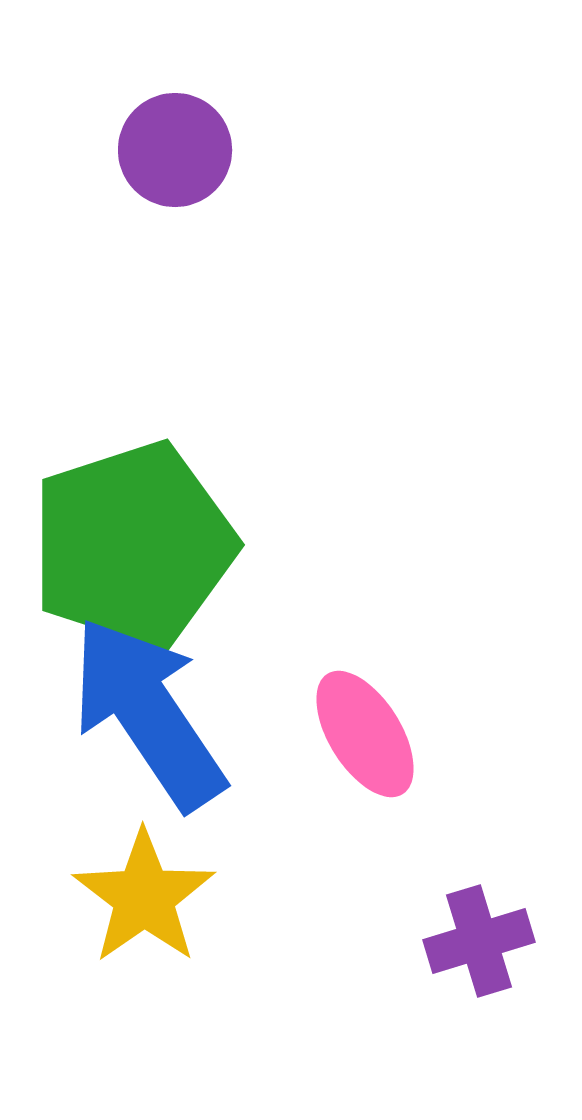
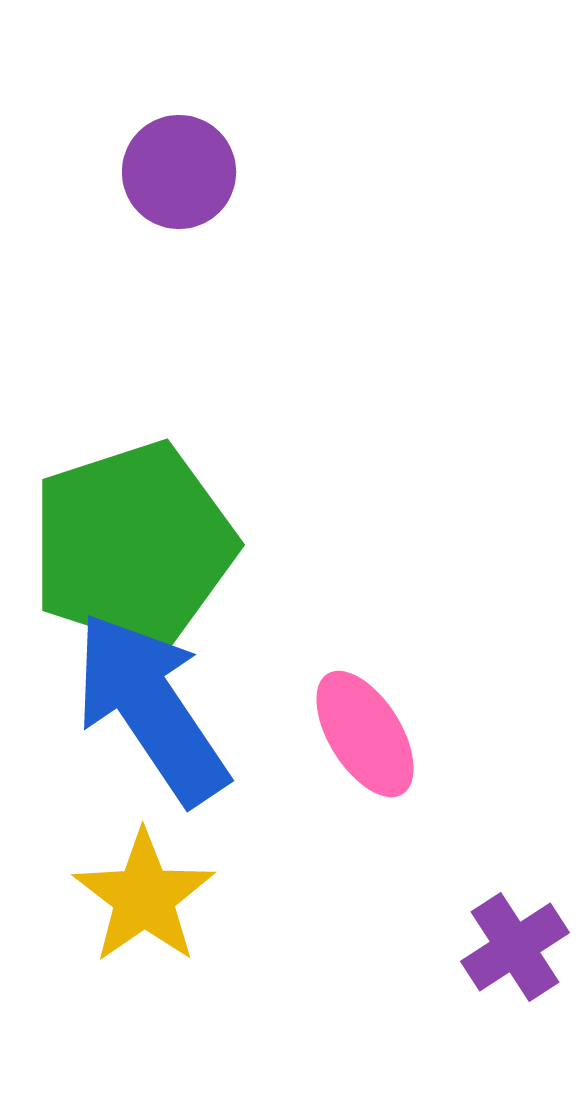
purple circle: moved 4 px right, 22 px down
blue arrow: moved 3 px right, 5 px up
purple cross: moved 36 px right, 6 px down; rotated 16 degrees counterclockwise
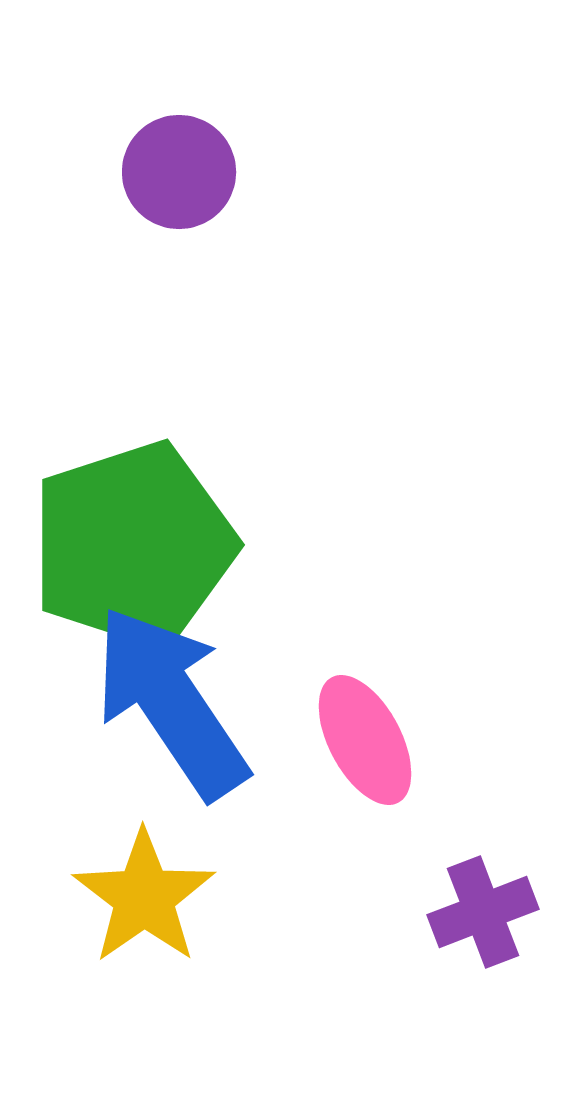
blue arrow: moved 20 px right, 6 px up
pink ellipse: moved 6 px down; rotated 4 degrees clockwise
purple cross: moved 32 px left, 35 px up; rotated 12 degrees clockwise
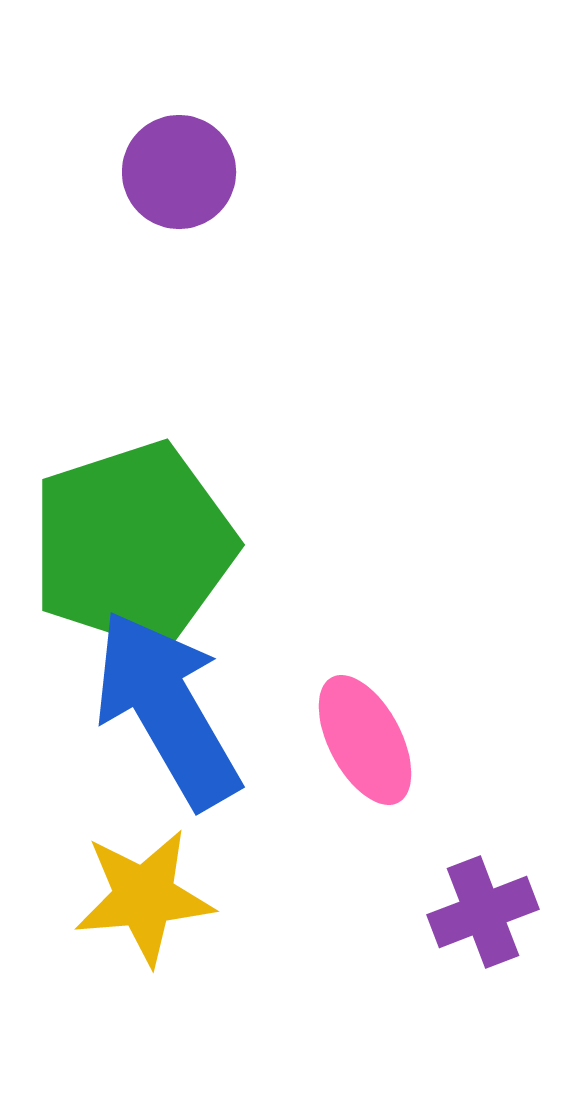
blue arrow: moved 4 px left, 7 px down; rotated 4 degrees clockwise
yellow star: rotated 30 degrees clockwise
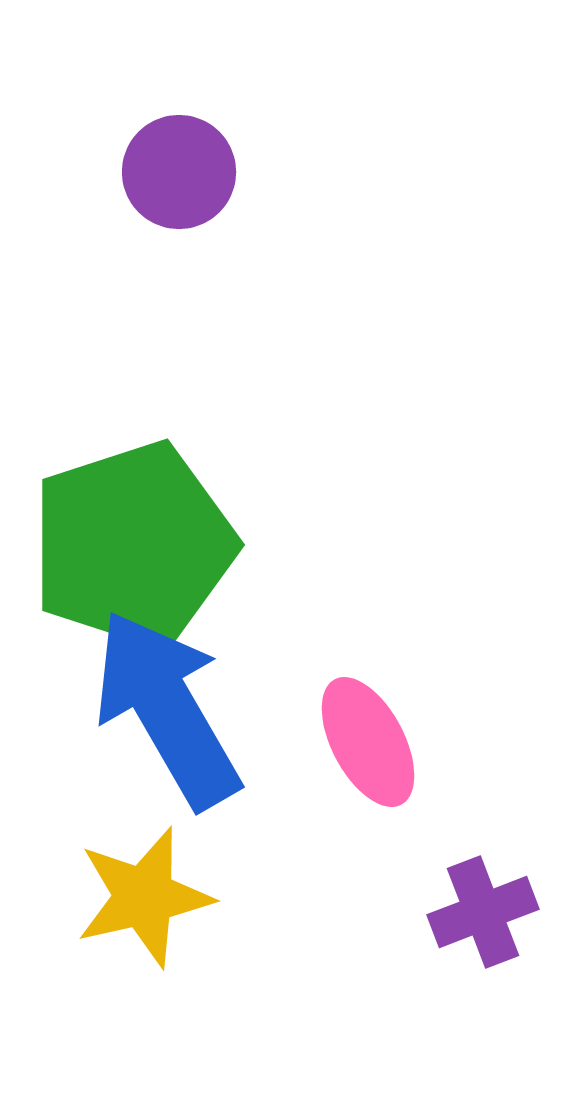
pink ellipse: moved 3 px right, 2 px down
yellow star: rotated 8 degrees counterclockwise
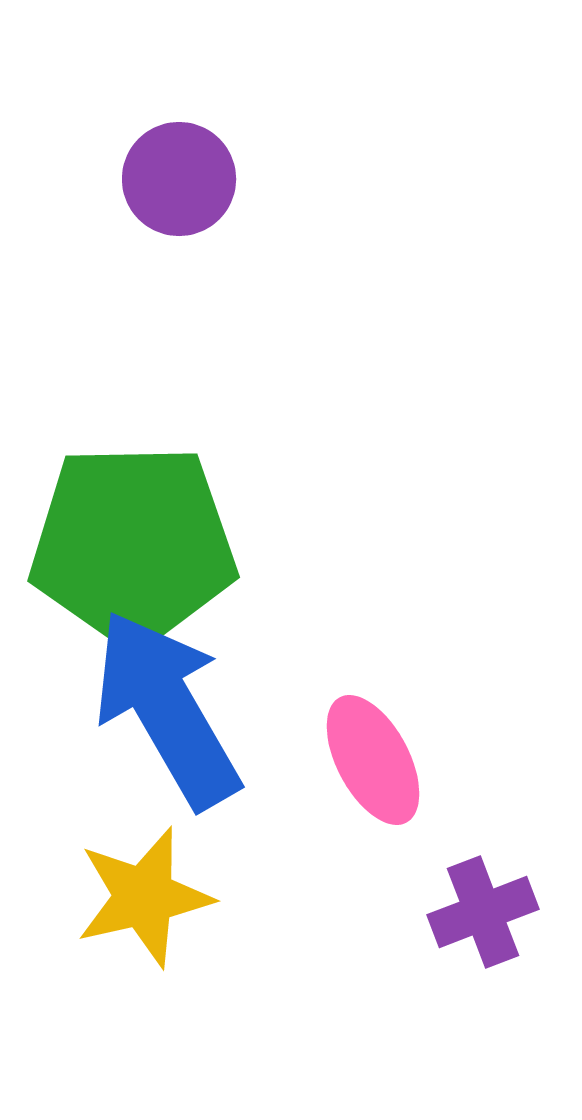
purple circle: moved 7 px down
green pentagon: rotated 17 degrees clockwise
pink ellipse: moved 5 px right, 18 px down
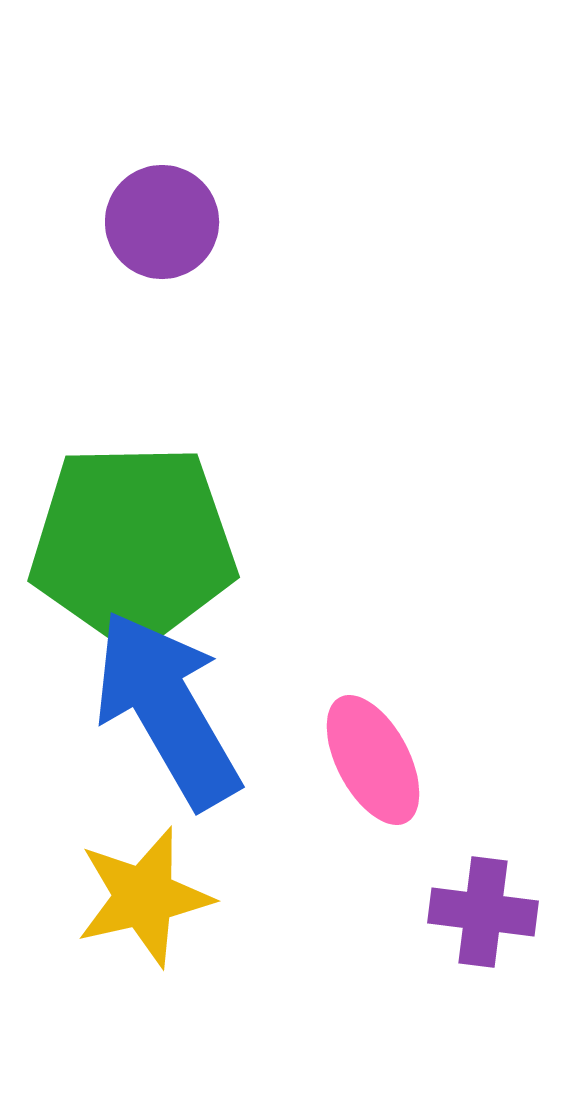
purple circle: moved 17 px left, 43 px down
purple cross: rotated 28 degrees clockwise
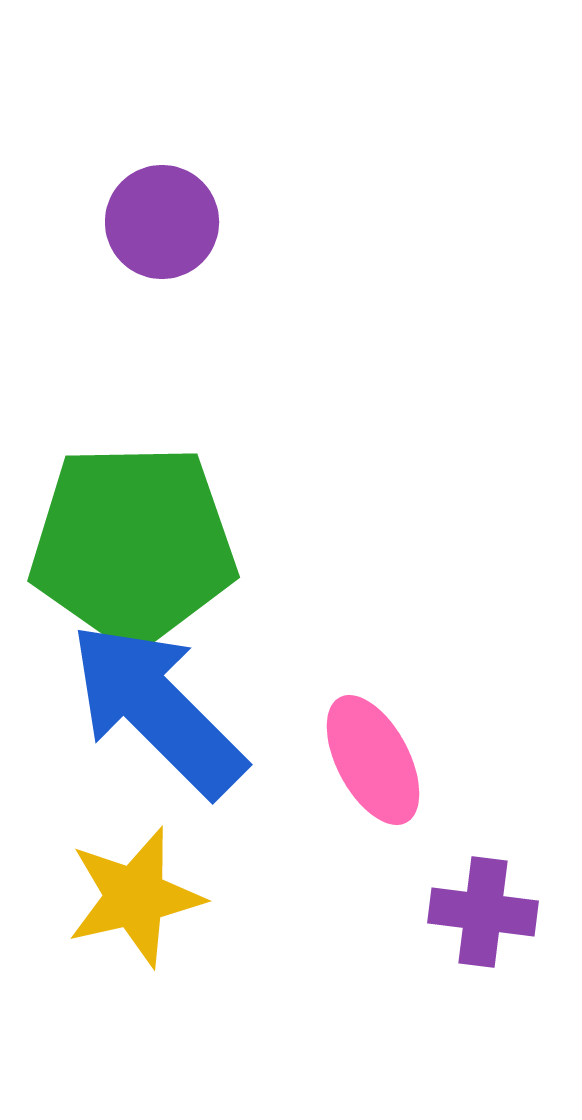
blue arrow: moved 10 px left; rotated 15 degrees counterclockwise
yellow star: moved 9 px left
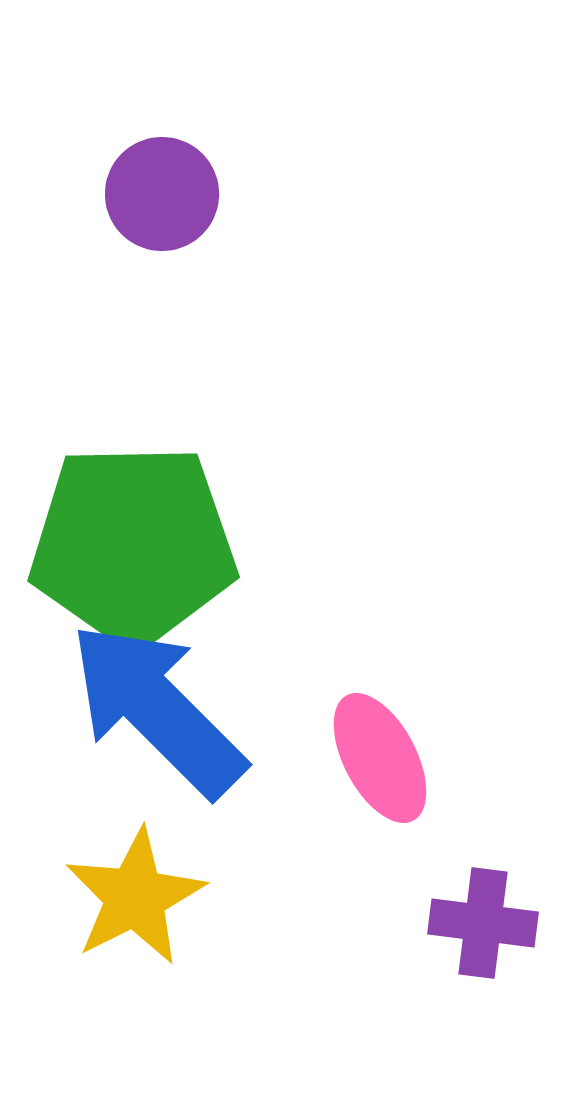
purple circle: moved 28 px up
pink ellipse: moved 7 px right, 2 px up
yellow star: rotated 14 degrees counterclockwise
purple cross: moved 11 px down
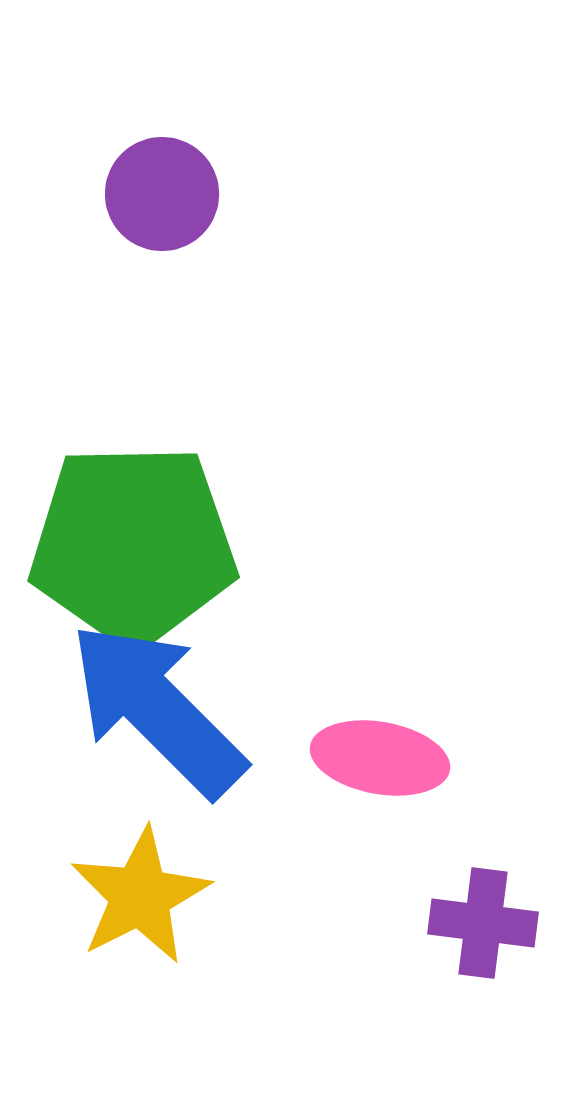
pink ellipse: rotated 52 degrees counterclockwise
yellow star: moved 5 px right, 1 px up
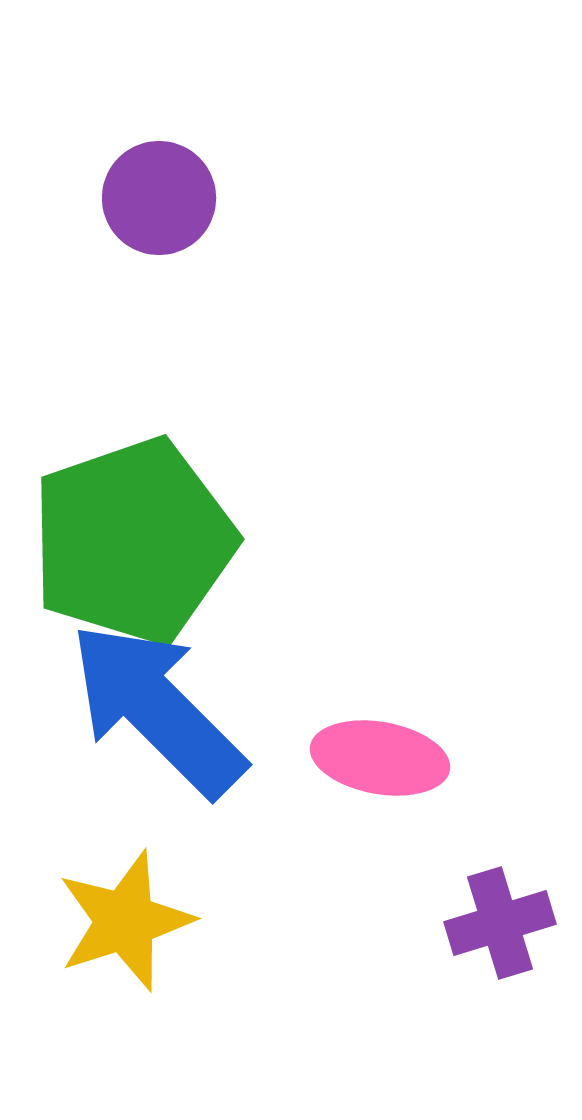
purple circle: moved 3 px left, 4 px down
green pentagon: moved 4 px up; rotated 18 degrees counterclockwise
yellow star: moved 15 px left, 25 px down; rotated 9 degrees clockwise
purple cross: moved 17 px right; rotated 24 degrees counterclockwise
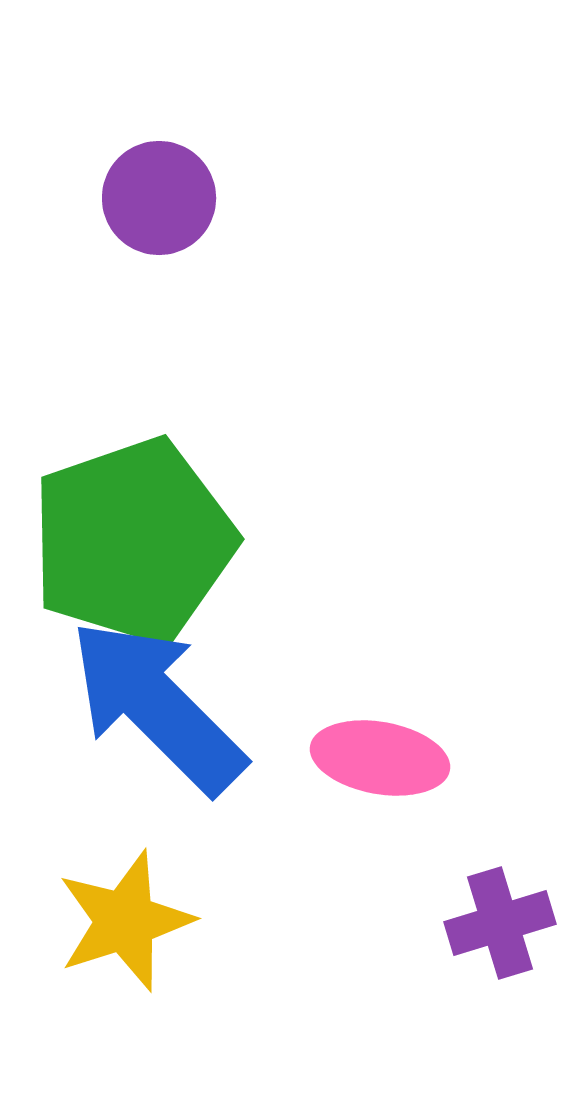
blue arrow: moved 3 px up
